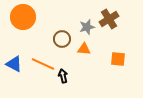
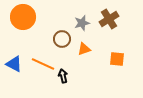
gray star: moved 5 px left, 4 px up
orange triangle: rotated 24 degrees counterclockwise
orange square: moved 1 px left
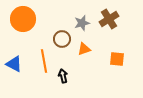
orange circle: moved 2 px down
orange line: moved 1 px right, 3 px up; rotated 55 degrees clockwise
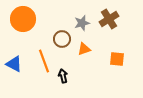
orange line: rotated 10 degrees counterclockwise
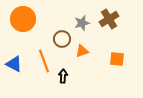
orange triangle: moved 2 px left, 2 px down
black arrow: rotated 16 degrees clockwise
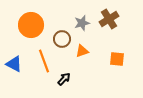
orange circle: moved 8 px right, 6 px down
black arrow: moved 1 px right, 3 px down; rotated 40 degrees clockwise
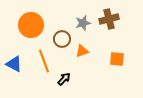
brown cross: rotated 18 degrees clockwise
gray star: moved 1 px right
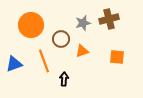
brown circle: moved 1 px left
orange square: moved 2 px up
blue triangle: rotated 48 degrees counterclockwise
black arrow: rotated 40 degrees counterclockwise
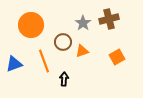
gray star: rotated 21 degrees counterclockwise
brown circle: moved 2 px right, 3 px down
orange square: rotated 35 degrees counterclockwise
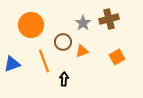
blue triangle: moved 2 px left
